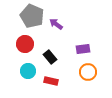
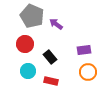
purple rectangle: moved 1 px right, 1 px down
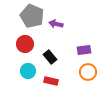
purple arrow: rotated 24 degrees counterclockwise
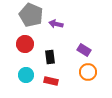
gray pentagon: moved 1 px left, 1 px up
purple rectangle: rotated 40 degrees clockwise
black rectangle: rotated 32 degrees clockwise
cyan circle: moved 2 px left, 4 px down
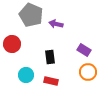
red circle: moved 13 px left
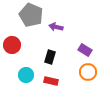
purple arrow: moved 3 px down
red circle: moved 1 px down
purple rectangle: moved 1 px right
black rectangle: rotated 24 degrees clockwise
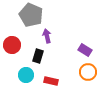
purple arrow: moved 9 px left, 9 px down; rotated 64 degrees clockwise
black rectangle: moved 12 px left, 1 px up
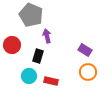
cyan circle: moved 3 px right, 1 px down
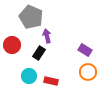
gray pentagon: moved 2 px down
black rectangle: moved 1 px right, 3 px up; rotated 16 degrees clockwise
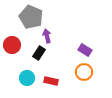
orange circle: moved 4 px left
cyan circle: moved 2 px left, 2 px down
